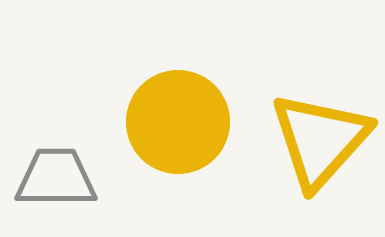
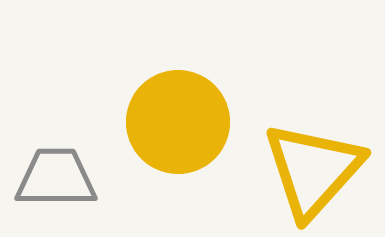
yellow triangle: moved 7 px left, 30 px down
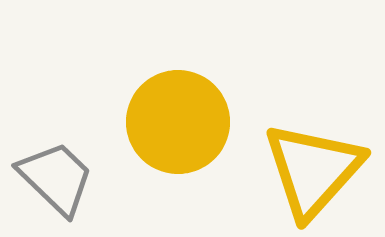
gray trapezoid: rotated 44 degrees clockwise
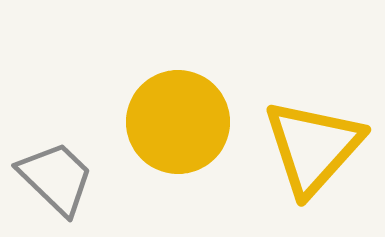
yellow triangle: moved 23 px up
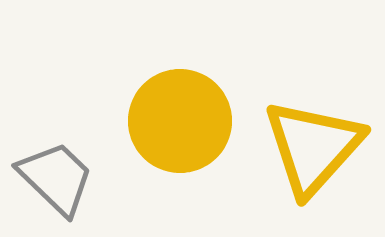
yellow circle: moved 2 px right, 1 px up
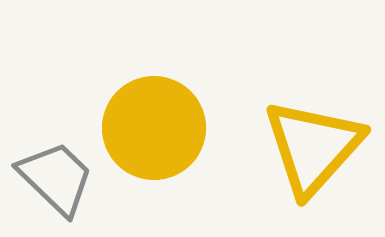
yellow circle: moved 26 px left, 7 px down
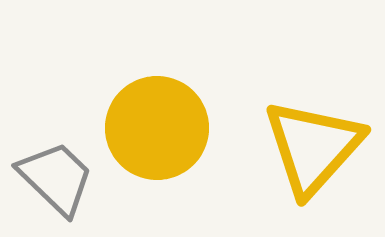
yellow circle: moved 3 px right
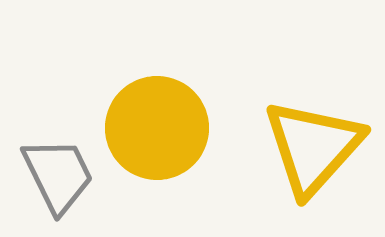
gray trapezoid: moved 2 px right, 3 px up; rotated 20 degrees clockwise
